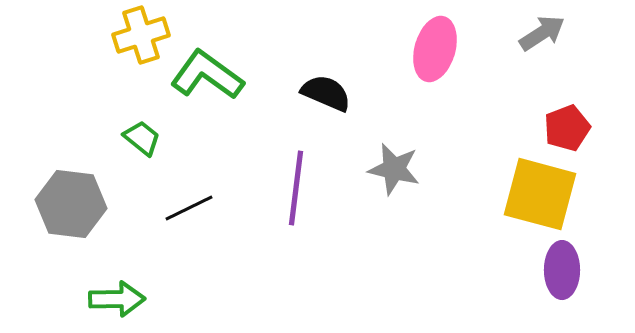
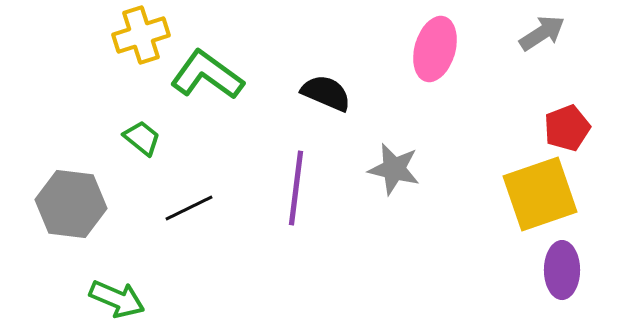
yellow square: rotated 34 degrees counterclockwise
green arrow: rotated 24 degrees clockwise
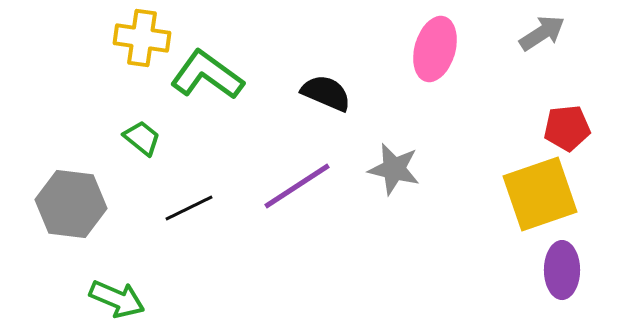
yellow cross: moved 1 px right, 3 px down; rotated 26 degrees clockwise
red pentagon: rotated 15 degrees clockwise
purple line: moved 1 px right, 2 px up; rotated 50 degrees clockwise
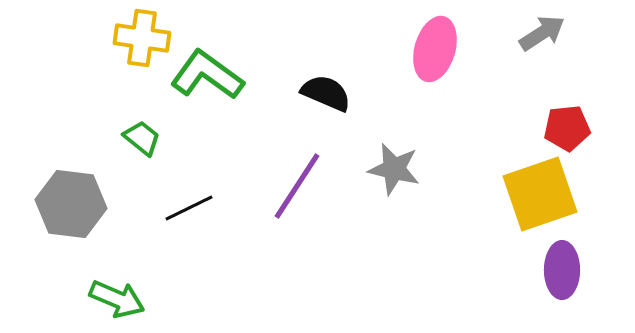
purple line: rotated 24 degrees counterclockwise
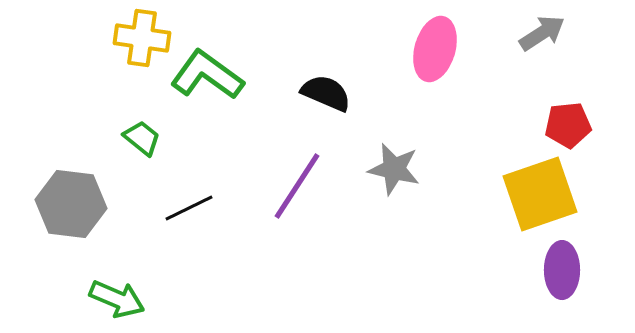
red pentagon: moved 1 px right, 3 px up
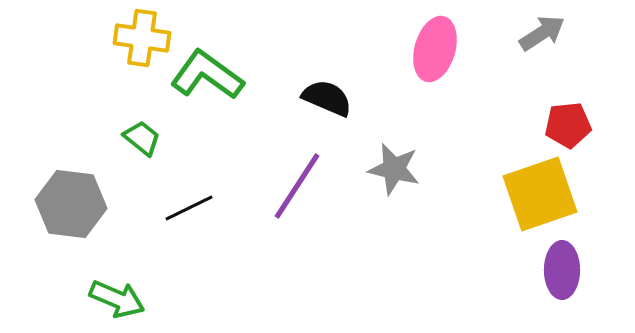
black semicircle: moved 1 px right, 5 px down
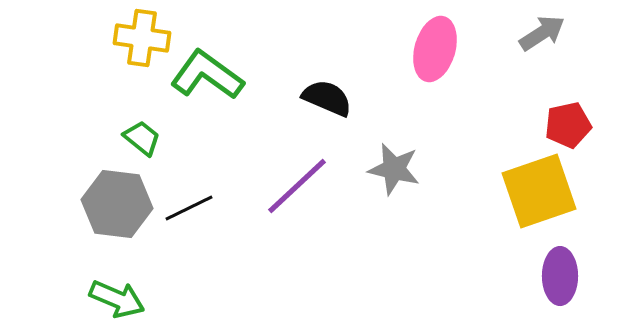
red pentagon: rotated 6 degrees counterclockwise
purple line: rotated 14 degrees clockwise
yellow square: moved 1 px left, 3 px up
gray hexagon: moved 46 px right
purple ellipse: moved 2 px left, 6 px down
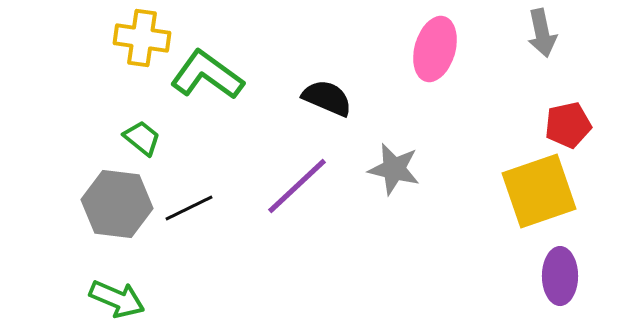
gray arrow: rotated 111 degrees clockwise
